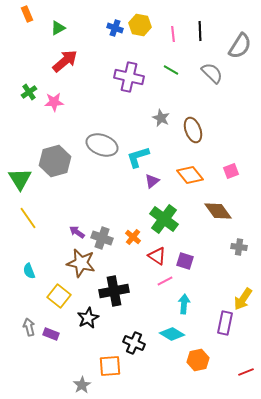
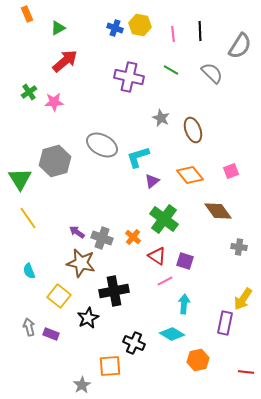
gray ellipse at (102, 145): rotated 8 degrees clockwise
red line at (246, 372): rotated 28 degrees clockwise
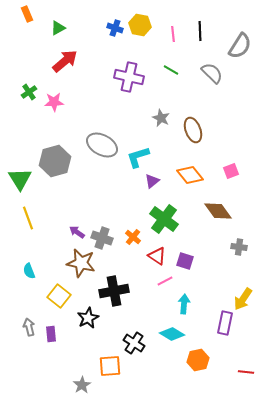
yellow line at (28, 218): rotated 15 degrees clockwise
purple rectangle at (51, 334): rotated 63 degrees clockwise
black cross at (134, 343): rotated 10 degrees clockwise
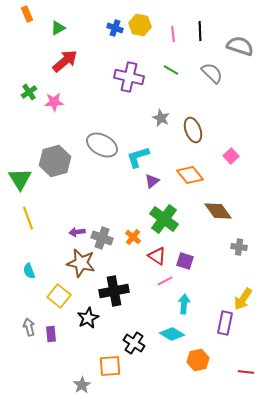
gray semicircle at (240, 46): rotated 104 degrees counterclockwise
pink square at (231, 171): moved 15 px up; rotated 21 degrees counterclockwise
purple arrow at (77, 232): rotated 42 degrees counterclockwise
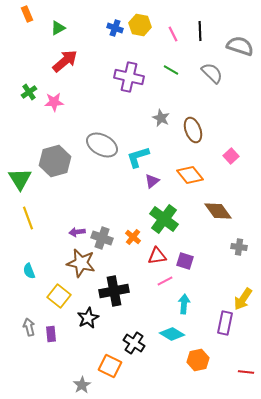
pink line at (173, 34): rotated 21 degrees counterclockwise
red triangle at (157, 256): rotated 42 degrees counterclockwise
orange square at (110, 366): rotated 30 degrees clockwise
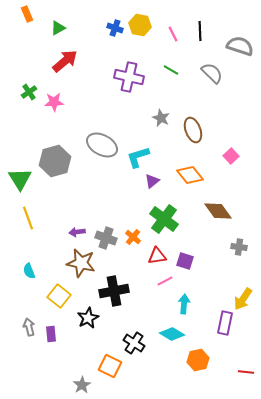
gray cross at (102, 238): moved 4 px right
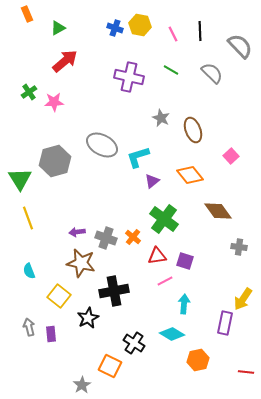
gray semicircle at (240, 46): rotated 28 degrees clockwise
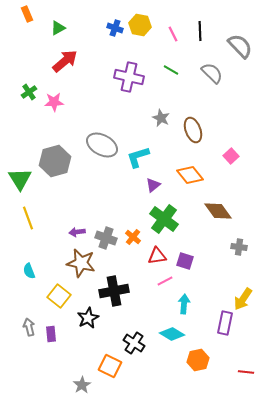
purple triangle at (152, 181): moved 1 px right, 4 px down
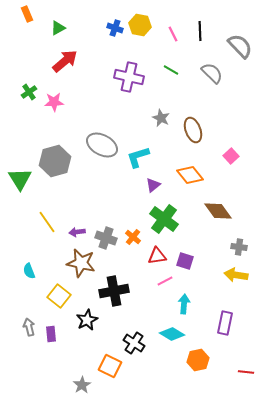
yellow line at (28, 218): moved 19 px right, 4 px down; rotated 15 degrees counterclockwise
yellow arrow at (243, 299): moved 7 px left, 24 px up; rotated 65 degrees clockwise
black star at (88, 318): moved 1 px left, 2 px down
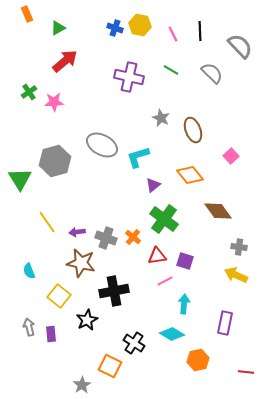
yellow arrow at (236, 275): rotated 15 degrees clockwise
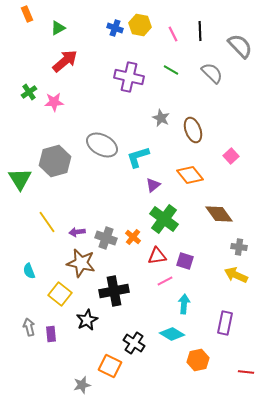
brown diamond at (218, 211): moved 1 px right, 3 px down
yellow square at (59, 296): moved 1 px right, 2 px up
gray star at (82, 385): rotated 18 degrees clockwise
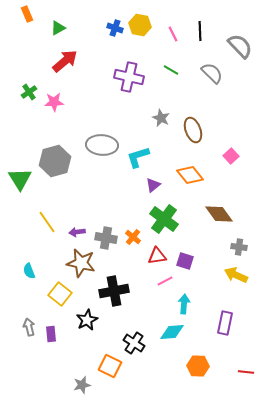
gray ellipse at (102, 145): rotated 24 degrees counterclockwise
gray cross at (106, 238): rotated 10 degrees counterclockwise
cyan diamond at (172, 334): moved 2 px up; rotated 35 degrees counterclockwise
orange hexagon at (198, 360): moved 6 px down; rotated 15 degrees clockwise
